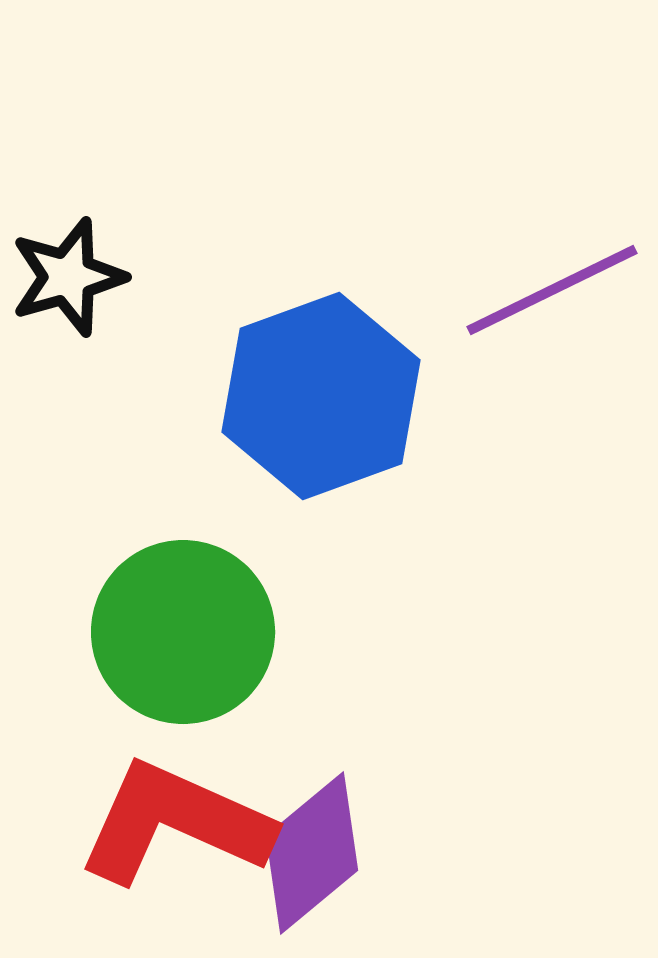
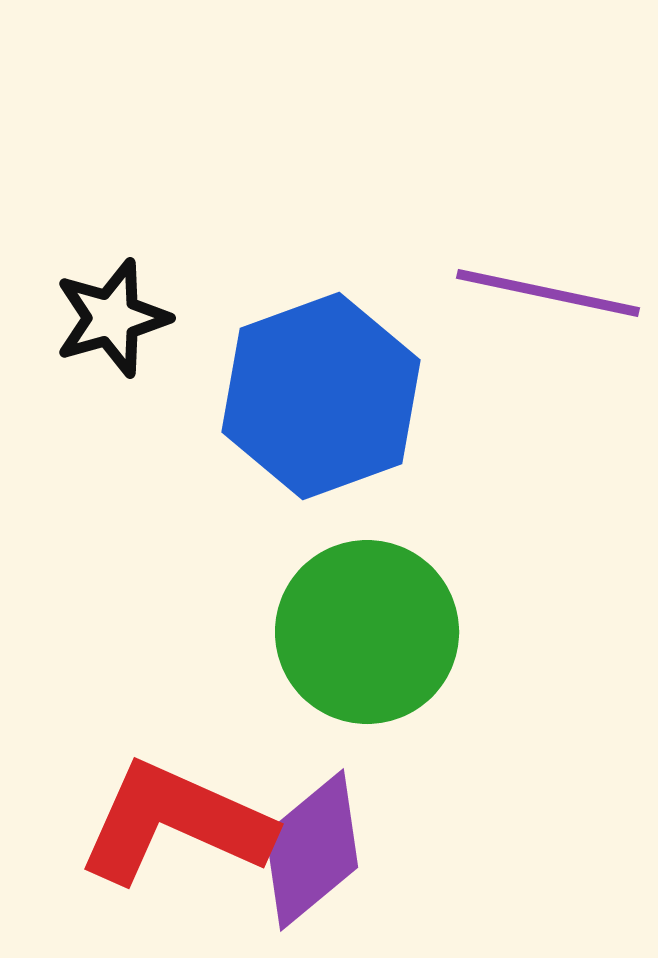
black star: moved 44 px right, 41 px down
purple line: moved 4 px left, 3 px down; rotated 38 degrees clockwise
green circle: moved 184 px right
purple diamond: moved 3 px up
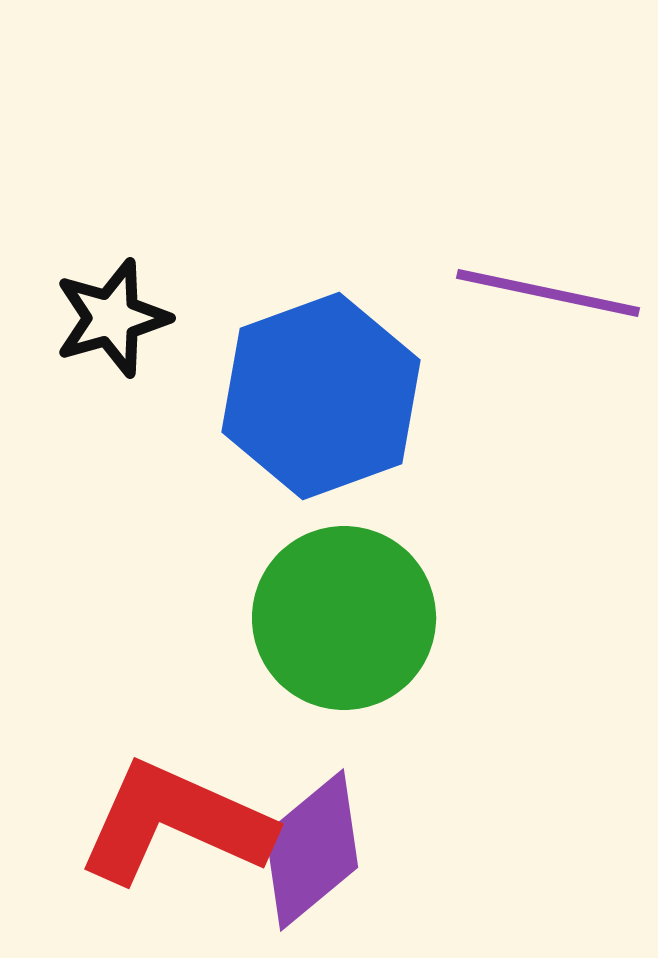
green circle: moved 23 px left, 14 px up
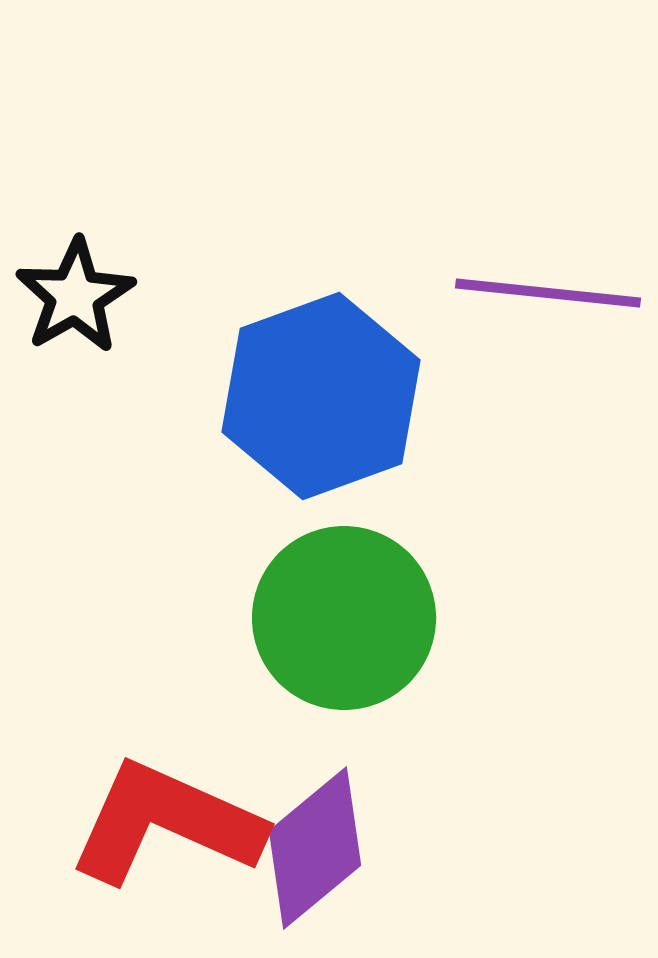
purple line: rotated 6 degrees counterclockwise
black star: moved 37 px left, 22 px up; rotated 14 degrees counterclockwise
red L-shape: moved 9 px left
purple diamond: moved 3 px right, 2 px up
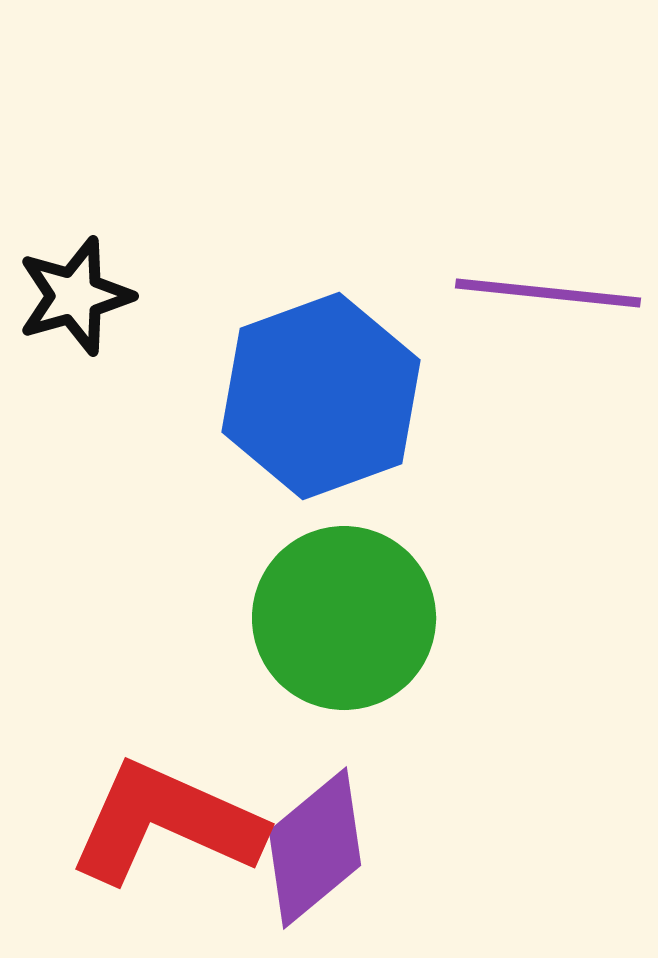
black star: rotated 14 degrees clockwise
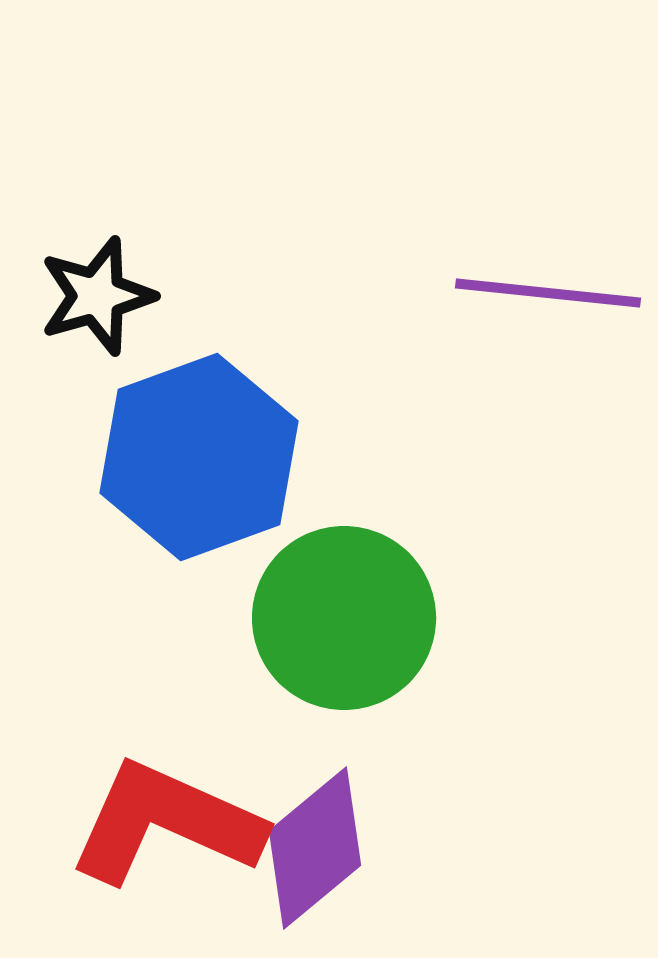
black star: moved 22 px right
blue hexagon: moved 122 px left, 61 px down
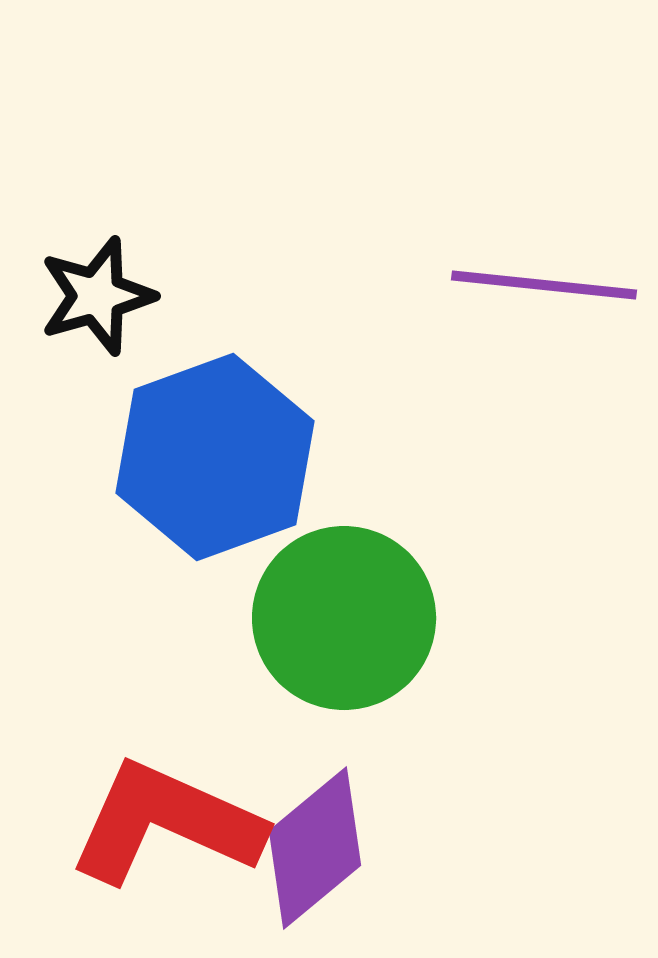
purple line: moved 4 px left, 8 px up
blue hexagon: moved 16 px right
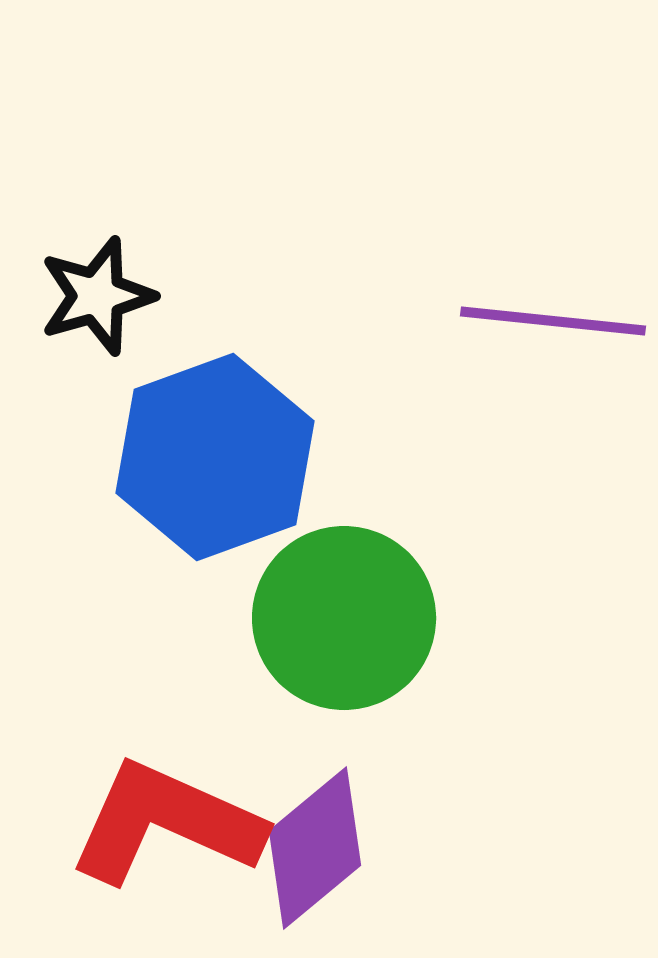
purple line: moved 9 px right, 36 px down
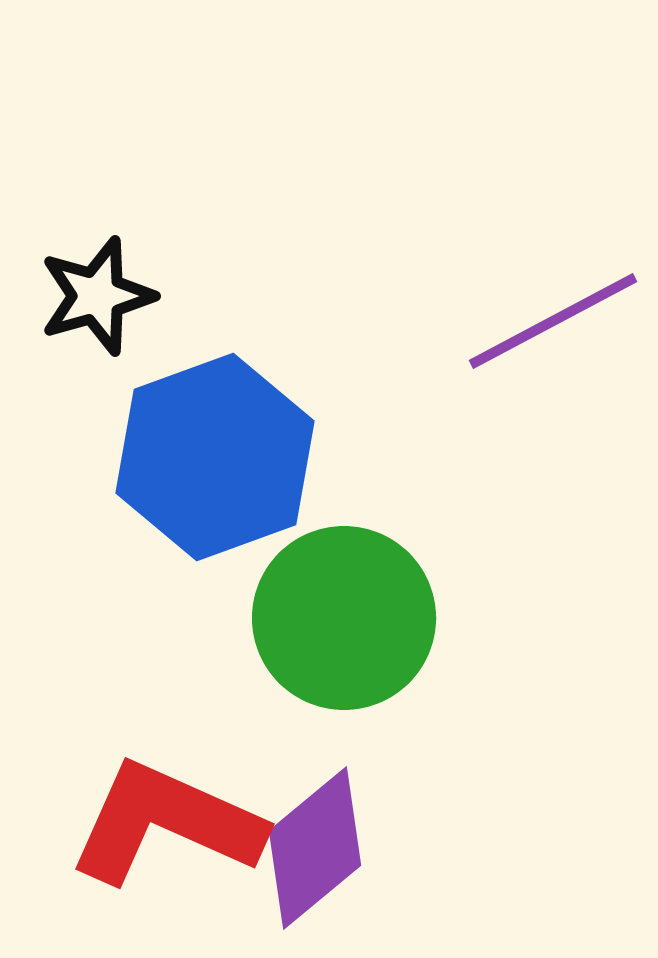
purple line: rotated 34 degrees counterclockwise
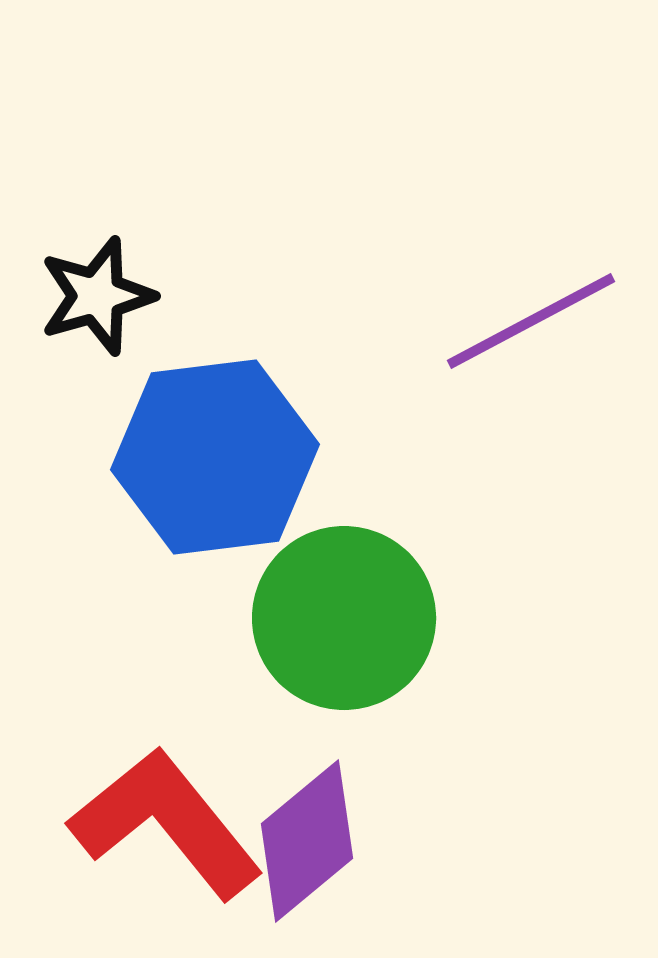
purple line: moved 22 px left
blue hexagon: rotated 13 degrees clockwise
red L-shape: rotated 27 degrees clockwise
purple diamond: moved 8 px left, 7 px up
